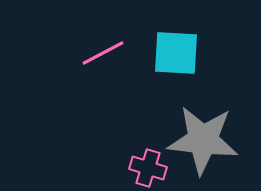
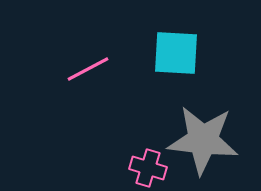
pink line: moved 15 px left, 16 px down
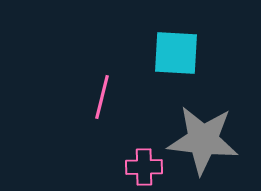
pink line: moved 14 px right, 28 px down; rotated 48 degrees counterclockwise
pink cross: moved 4 px left, 1 px up; rotated 18 degrees counterclockwise
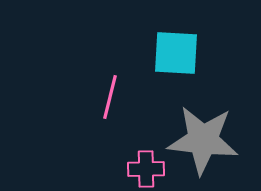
pink line: moved 8 px right
pink cross: moved 2 px right, 2 px down
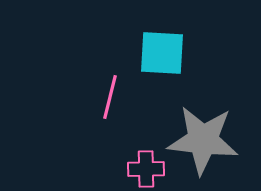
cyan square: moved 14 px left
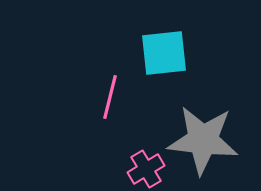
cyan square: moved 2 px right; rotated 9 degrees counterclockwise
pink cross: rotated 30 degrees counterclockwise
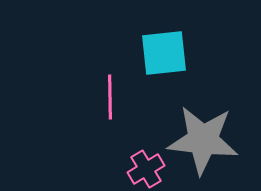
pink line: rotated 15 degrees counterclockwise
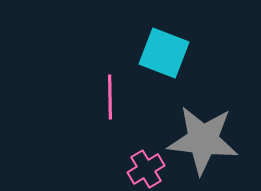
cyan square: rotated 27 degrees clockwise
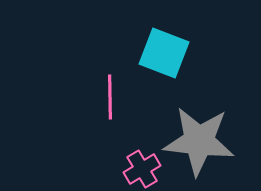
gray star: moved 4 px left, 1 px down
pink cross: moved 4 px left
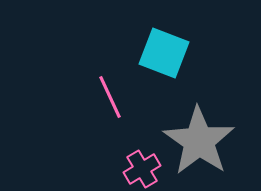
pink line: rotated 24 degrees counterclockwise
gray star: rotated 28 degrees clockwise
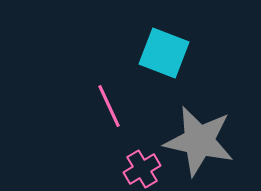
pink line: moved 1 px left, 9 px down
gray star: rotated 22 degrees counterclockwise
